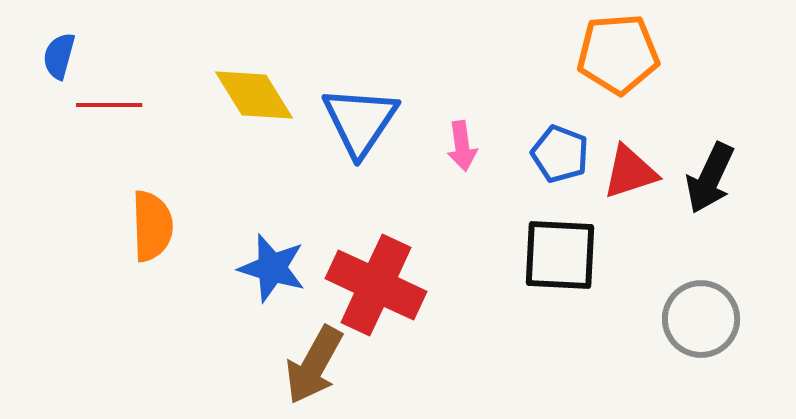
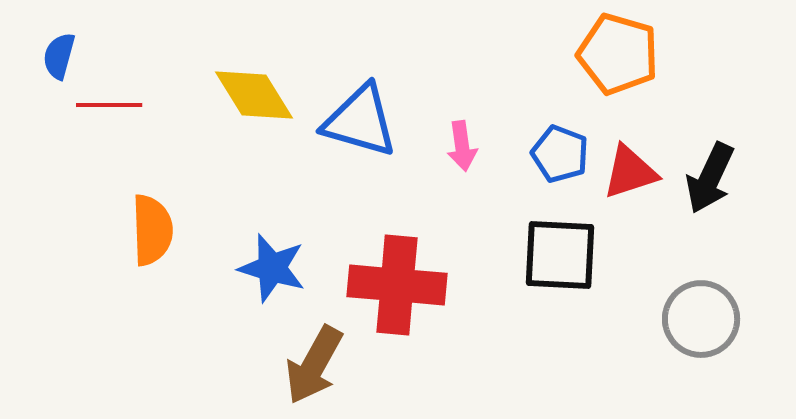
orange pentagon: rotated 20 degrees clockwise
blue triangle: rotated 48 degrees counterclockwise
orange semicircle: moved 4 px down
red cross: moved 21 px right; rotated 20 degrees counterclockwise
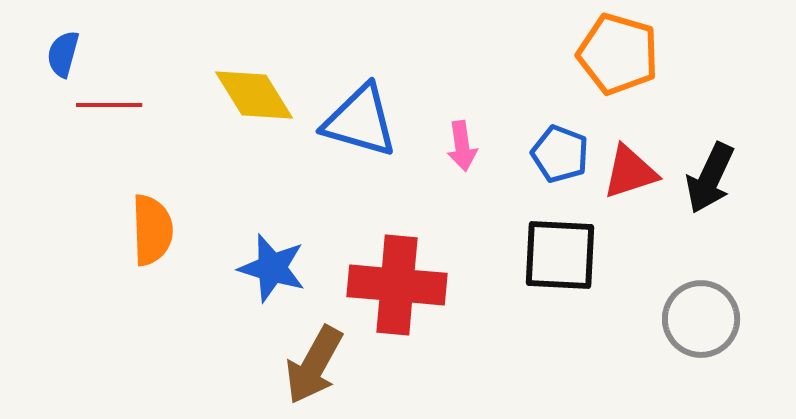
blue semicircle: moved 4 px right, 2 px up
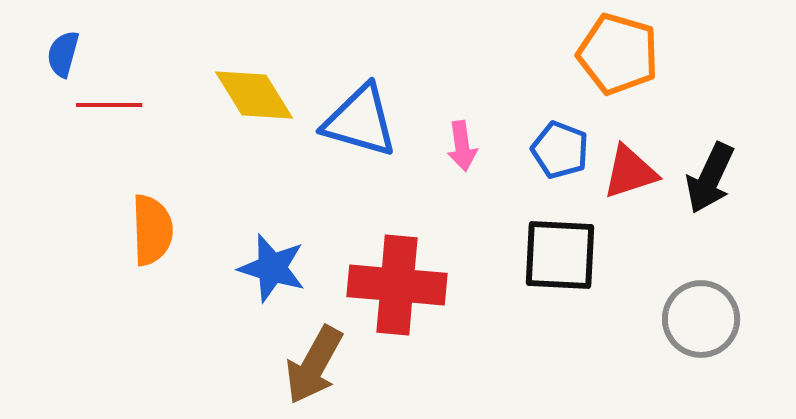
blue pentagon: moved 4 px up
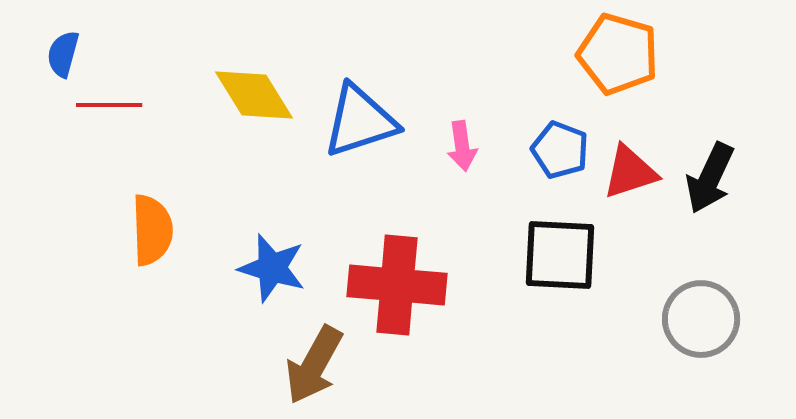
blue triangle: rotated 34 degrees counterclockwise
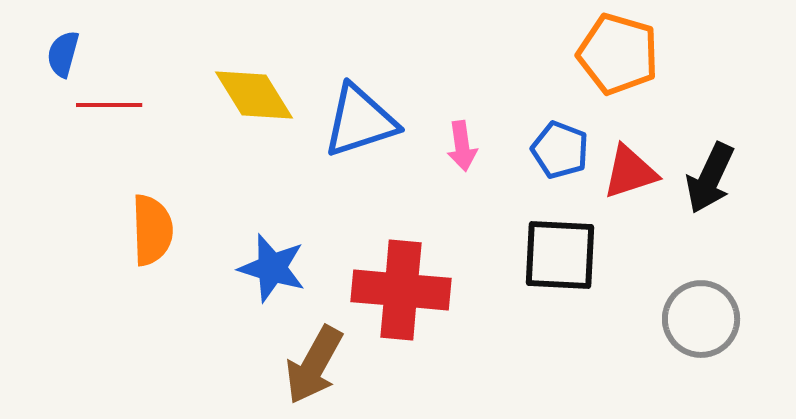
red cross: moved 4 px right, 5 px down
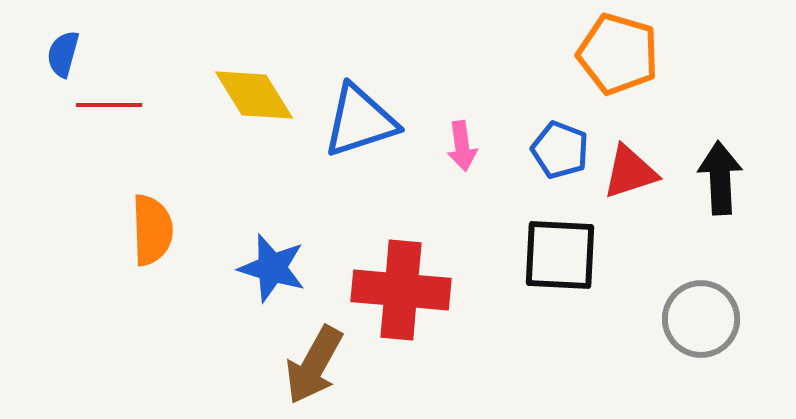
black arrow: moved 10 px right; rotated 152 degrees clockwise
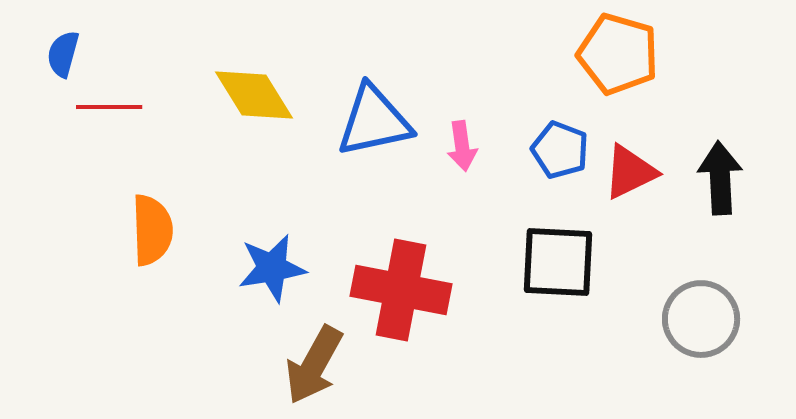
red line: moved 2 px down
blue triangle: moved 14 px right; rotated 6 degrees clockwise
red triangle: rotated 8 degrees counterclockwise
black square: moved 2 px left, 7 px down
blue star: rotated 26 degrees counterclockwise
red cross: rotated 6 degrees clockwise
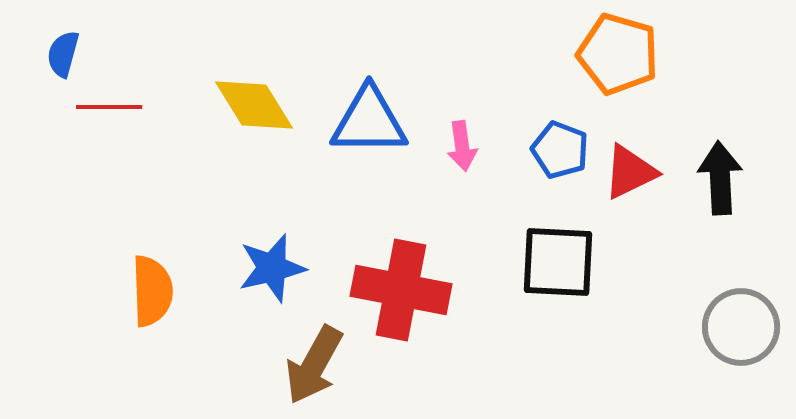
yellow diamond: moved 10 px down
blue triangle: moved 5 px left; rotated 12 degrees clockwise
orange semicircle: moved 61 px down
blue star: rotated 4 degrees counterclockwise
gray circle: moved 40 px right, 8 px down
